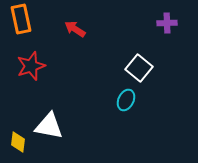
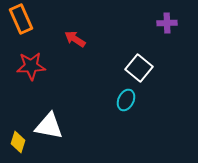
orange rectangle: rotated 12 degrees counterclockwise
red arrow: moved 10 px down
red star: rotated 16 degrees clockwise
yellow diamond: rotated 10 degrees clockwise
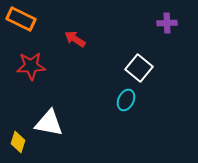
orange rectangle: rotated 40 degrees counterclockwise
white triangle: moved 3 px up
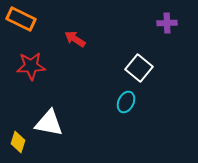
cyan ellipse: moved 2 px down
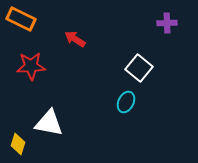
yellow diamond: moved 2 px down
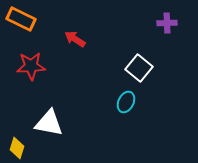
yellow diamond: moved 1 px left, 4 px down
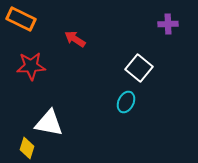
purple cross: moved 1 px right, 1 px down
yellow diamond: moved 10 px right
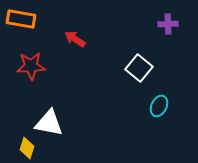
orange rectangle: rotated 16 degrees counterclockwise
cyan ellipse: moved 33 px right, 4 px down
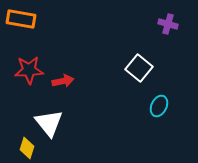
purple cross: rotated 18 degrees clockwise
red arrow: moved 12 px left, 42 px down; rotated 135 degrees clockwise
red star: moved 2 px left, 4 px down
white triangle: rotated 40 degrees clockwise
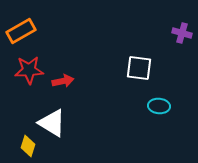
orange rectangle: moved 12 px down; rotated 40 degrees counterclockwise
purple cross: moved 14 px right, 9 px down
white square: rotated 32 degrees counterclockwise
cyan ellipse: rotated 70 degrees clockwise
white triangle: moved 3 px right; rotated 20 degrees counterclockwise
yellow diamond: moved 1 px right, 2 px up
